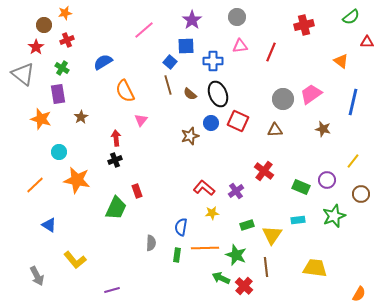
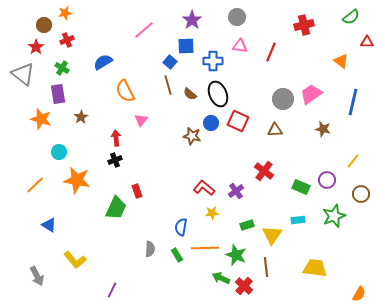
pink triangle at (240, 46): rotated 14 degrees clockwise
brown star at (190, 136): moved 2 px right; rotated 30 degrees clockwise
gray semicircle at (151, 243): moved 1 px left, 6 px down
green rectangle at (177, 255): rotated 40 degrees counterclockwise
purple line at (112, 290): rotated 49 degrees counterclockwise
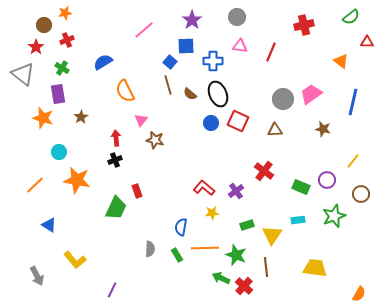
orange star at (41, 119): moved 2 px right, 1 px up
brown star at (192, 136): moved 37 px left, 4 px down
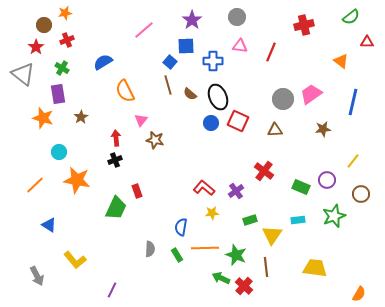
black ellipse at (218, 94): moved 3 px down
brown star at (323, 129): rotated 21 degrees counterclockwise
green rectangle at (247, 225): moved 3 px right, 5 px up
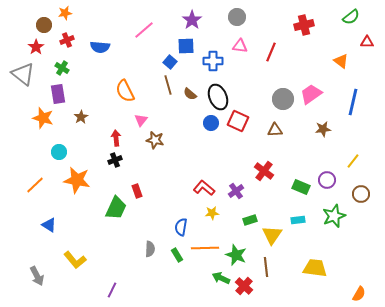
blue semicircle at (103, 62): moved 3 px left, 15 px up; rotated 144 degrees counterclockwise
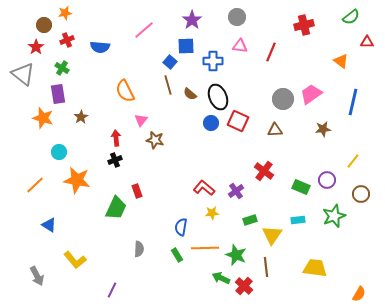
gray semicircle at (150, 249): moved 11 px left
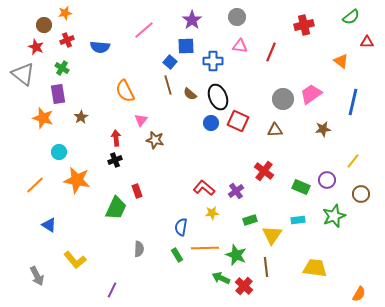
red star at (36, 47): rotated 14 degrees counterclockwise
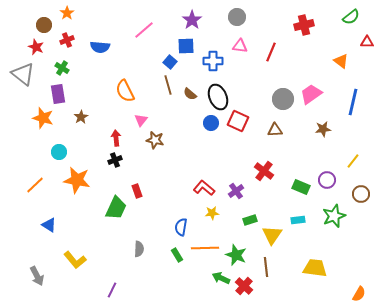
orange star at (65, 13): moved 2 px right; rotated 24 degrees counterclockwise
